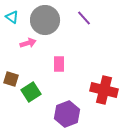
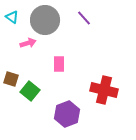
green square: moved 1 px left, 1 px up; rotated 18 degrees counterclockwise
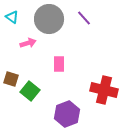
gray circle: moved 4 px right, 1 px up
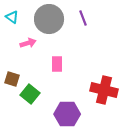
purple line: moved 1 px left; rotated 21 degrees clockwise
pink rectangle: moved 2 px left
brown square: moved 1 px right
green square: moved 3 px down
purple hexagon: rotated 20 degrees clockwise
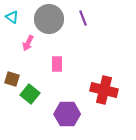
pink arrow: rotated 133 degrees clockwise
